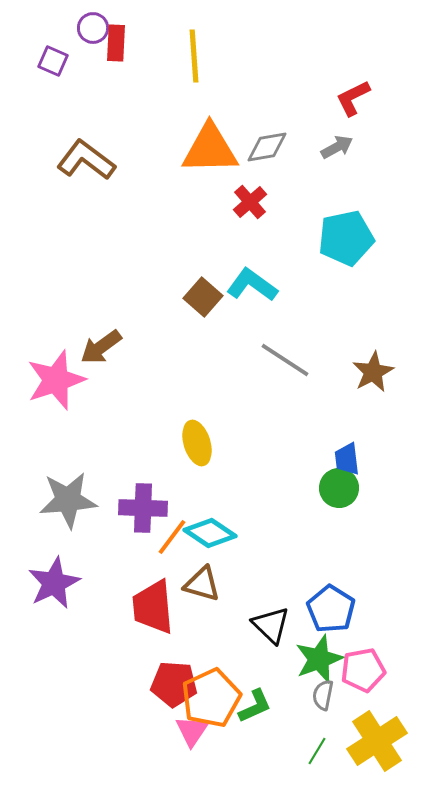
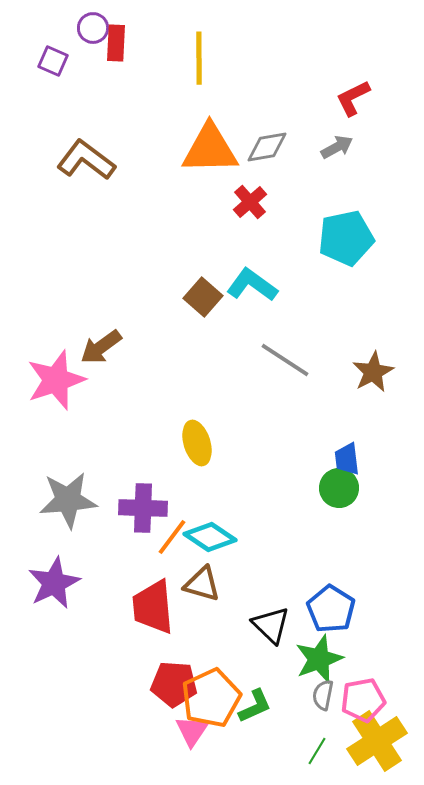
yellow line: moved 5 px right, 2 px down; rotated 4 degrees clockwise
cyan diamond: moved 4 px down
pink pentagon: moved 30 px down
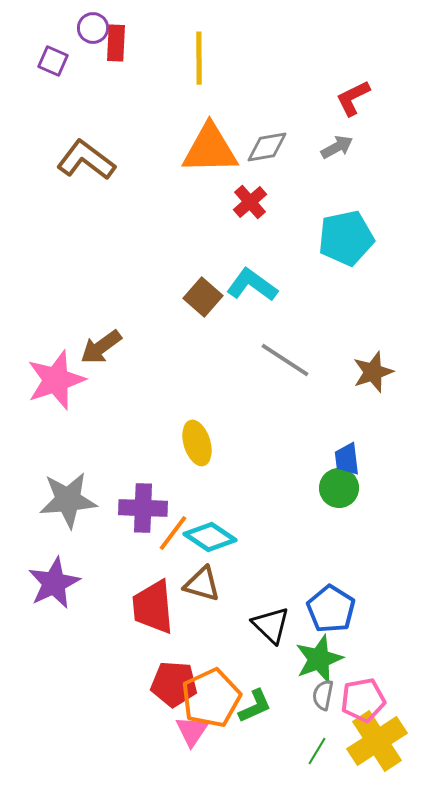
brown star: rotated 9 degrees clockwise
orange line: moved 1 px right, 4 px up
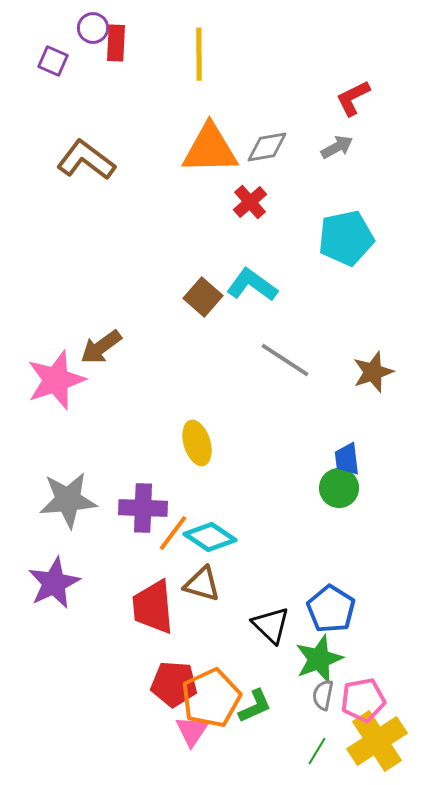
yellow line: moved 4 px up
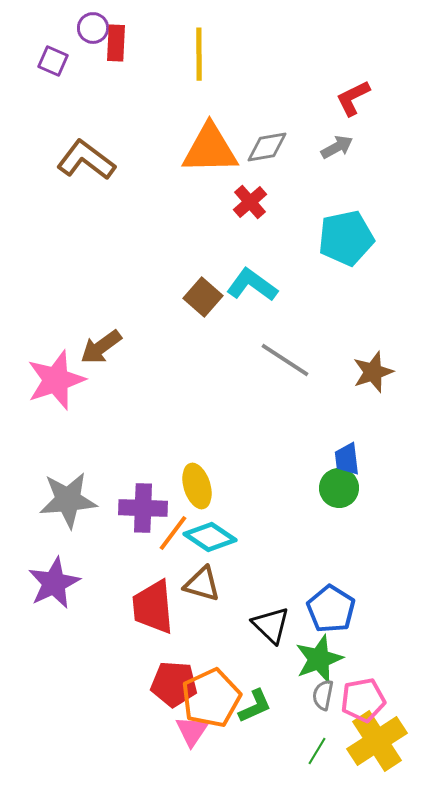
yellow ellipse: moved 43 px down
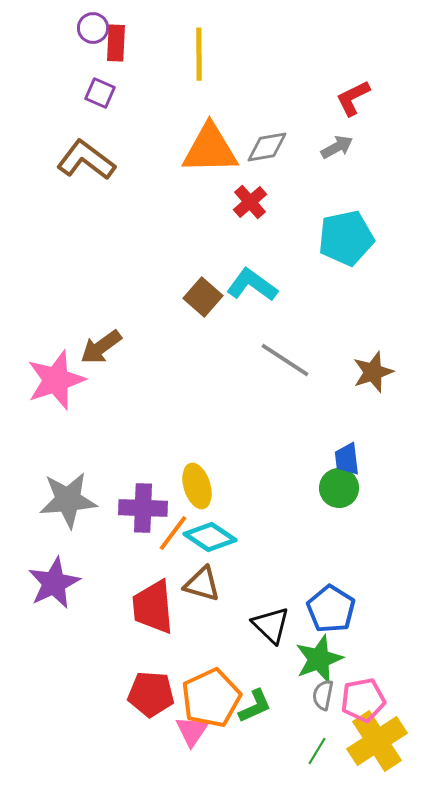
purple square: moved 47 px right, 32 px down
red pentagon: moved 23 px left, 10 px down
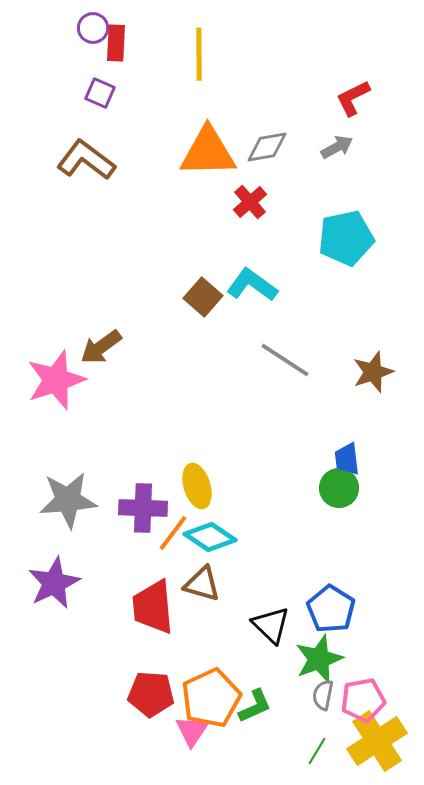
orange triangle: moved 2 px left, 3 px down
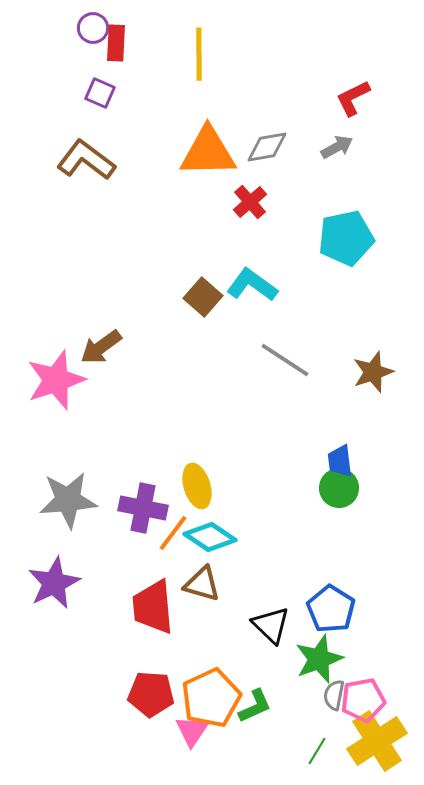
blue trapezoid: moved 7 px left, 2 px down
purple cross: rotated 9 degrees clockwise
gray semicircle: moved 11 px right
